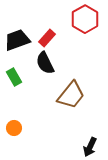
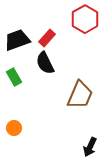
brown trapezoid: moved 9 px right; rotated 16 degrees counterclockwise
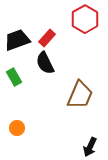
orange circle: moved 3 px right
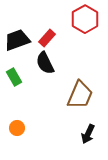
black arrow: moved 2 px left, 13 px up
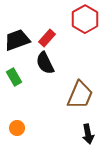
black arrow: rotated 36 degrees counterclockwise
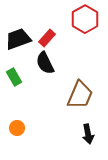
black trapezoid: moved 1 px right, 1 px up
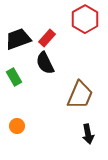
orange circle: moved 2 px up
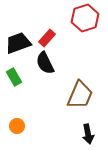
red hexagon: moved 1 px up; rotated 12 degrees clockwise
black trapezoid: moved 4 px down
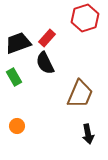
brown trapezoid: moved 1 px up
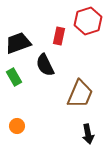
red hexagon: moved 3 px right, 3 px down
red rectangle: moved 12 px right, 2 px up; rotated 30 degrees counterclockwise
black semicircle: moved 2 px down
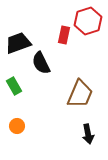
red rectangle: moved 5 px right, 1 px up
black semicircle: moved 4 px left, 2 px up
green rectangle: moved 9 px down
